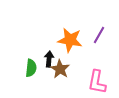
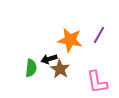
black arrow: rotated 112 degrees counterclockwise
pink L-shape: rotated 20 degrees counterclockwise
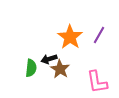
orange star: moved 3 px up; rotated 25 degrees clockwise
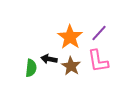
purple line: moved 2 px up; rotated 12 degrees clockwise
black arrow: rotated 28 degrees clockwise
brown star: moved 11 px right, 3 px up
pink L-shape: moved 1 px right, 21 px up
